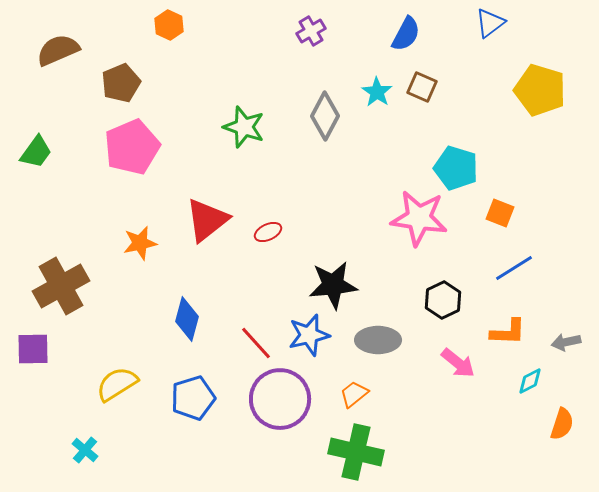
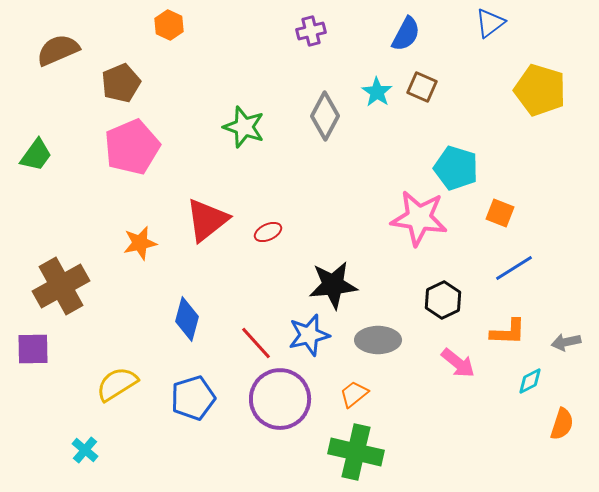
purple cross: rotated 16 degrees clockwise
green trapezoid: moved 3 px down
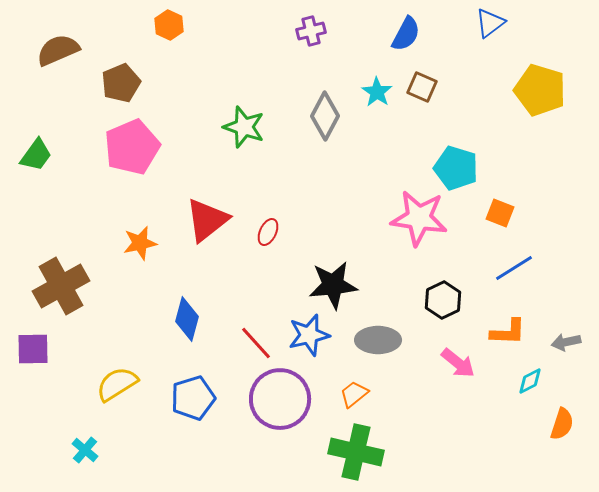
red ellipse: rotated 40 degrees counterclockwise
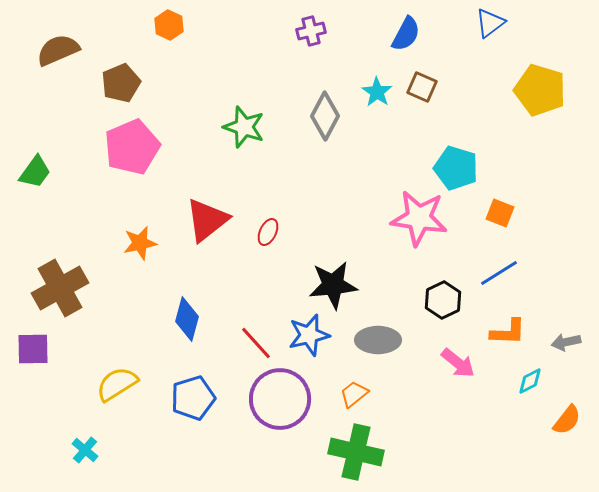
green trapezoid: moved 1 px left, 17 px down
blue line: moved 15 px left, 5 px down
brown cross: moved 1 px left, 2 px down
orange semicircle: moved 5 px right, 4 px up; rotated 20 degrees clockwise
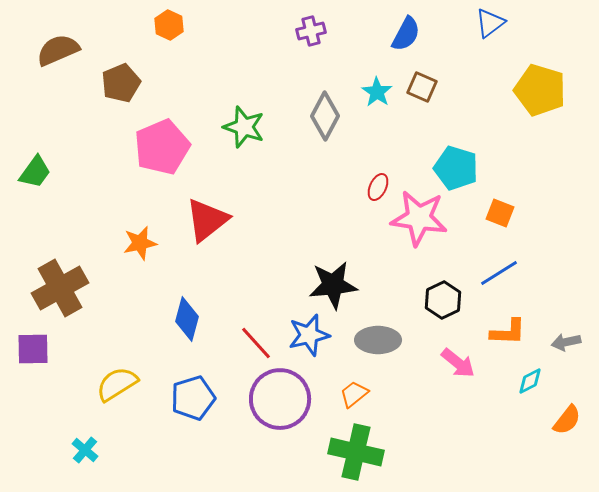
pink pentagon: moved 30 px right
red ellipse: moved 110 px right, 45 px up
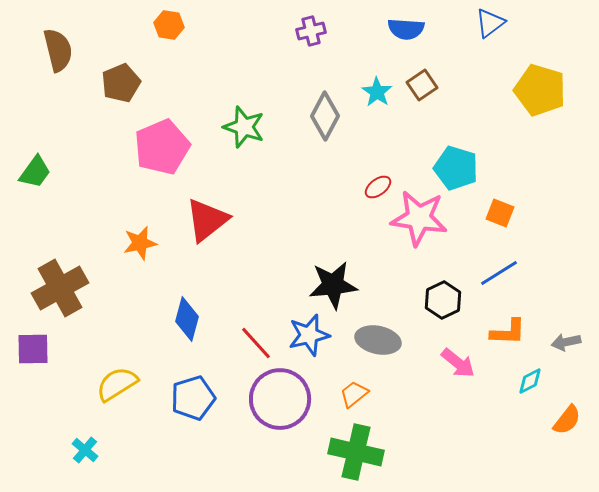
orange hexagon: rotated 16 degrees counterclockwise
blue semicircle: moved 5 px up; rotated 66 degrees clockwise
brown semicircle: rotated 99 degrees clockwise
brown square: moved 2 px up; rotated 32 degrees clockwise
red ellipse: rotated 28 degrees clockwise
gray ellipse: rotated 12 degrees clockwise
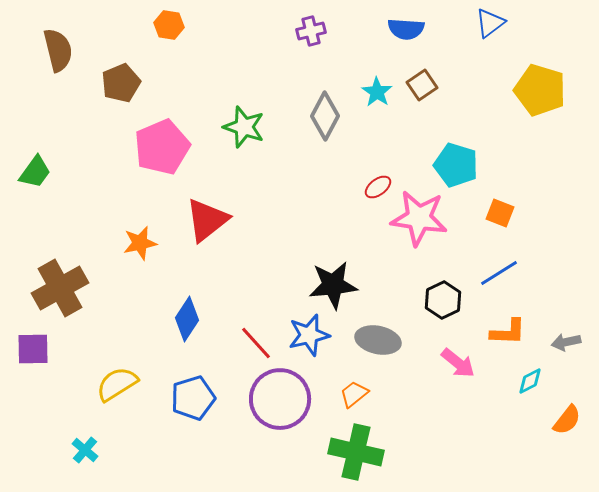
cyan pentagon: moved 3 px up
blue diamond: rotated 18 degrees clockwise
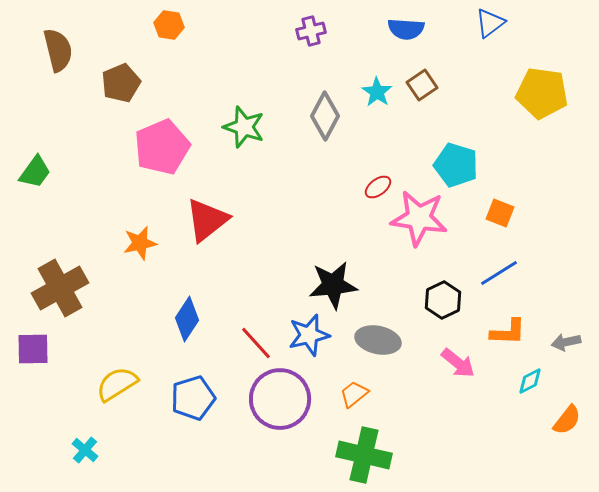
yellow pentagon: moved 2 px right, 3 px down; rotated 9 degrees counterclockwise
green cross: moved 8 px right, 3 px down
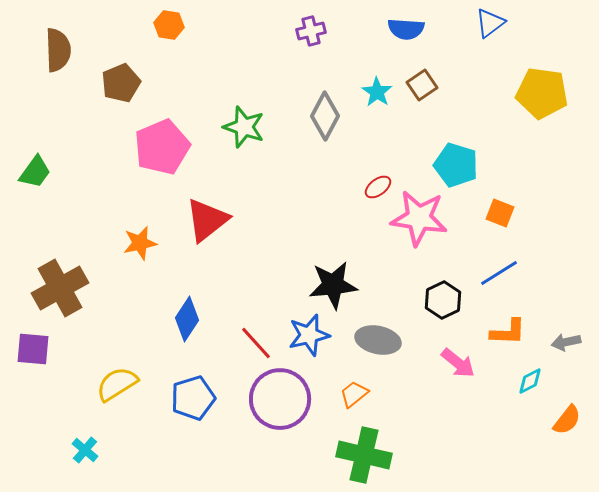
brown semicircle: rotated 12 degrees clockwise
purple square: rotated 6 degrees clockwise
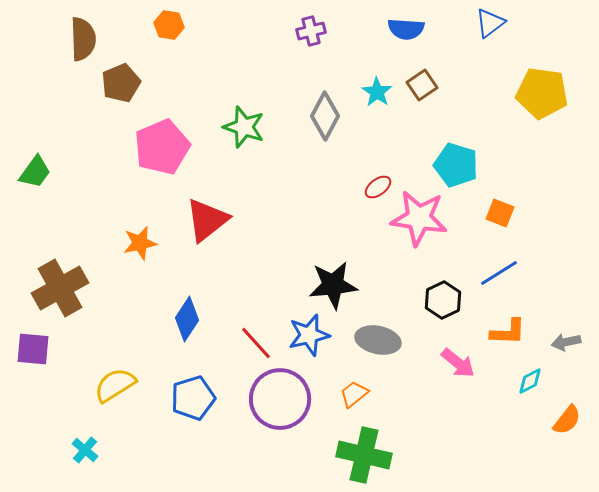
brown semicircle: moved 25 px right, 11 px up
yellow semicircle: moved 2 px left, 1 px down
